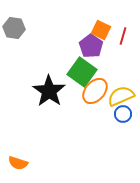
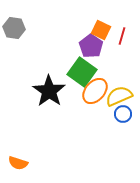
red line: moved 1 px left
yellow semicircle: moved 2 px left
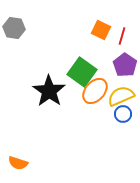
purple pentagon: moved 34 px right, 19 px down
yellow semicircle: moved 2 px right
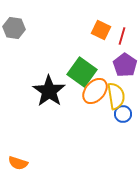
yellow semicircle: moved 5 px left; rotated 104 degrees clockwise
